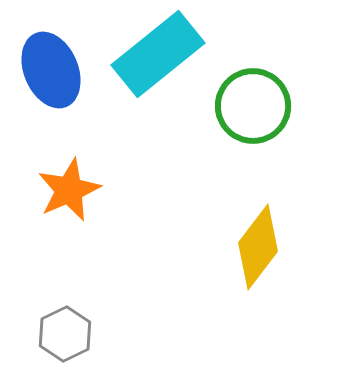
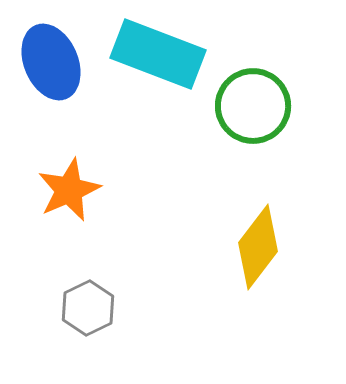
cyan rectangle: rotated 60 degrees clockwise
blue ellipse: moved 8 px up
gray hexagon: moved 23 px right, 26 px up
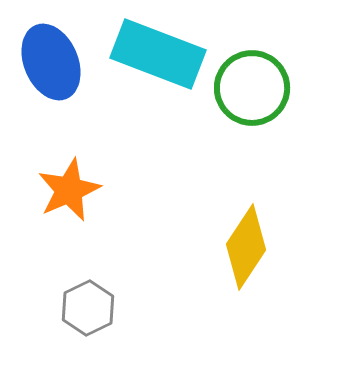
green circle: moved 1 px left, 18 px up
yellow diamond: moved 12 px left; rotated 4 degrees counterclockwise
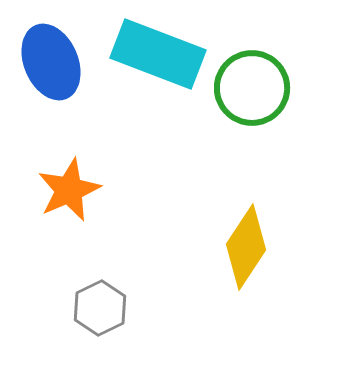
gray hexagon: moved 12 px right
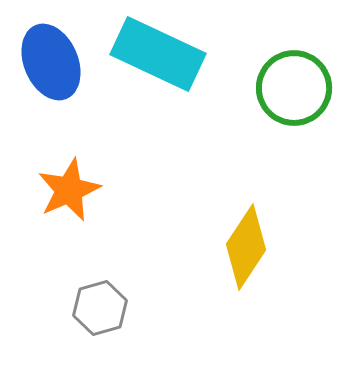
cyan rectangle: rotated 4 degrees clockwise
green circle: moved 42 px right
gray hexagon: rotated 10 degrees clockwise
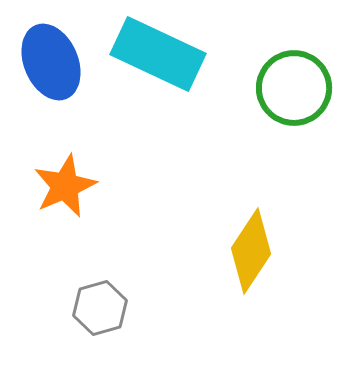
orange star: moved 4 px left, 4 px up
yellow diamond: moved 5 px right, 4 px down
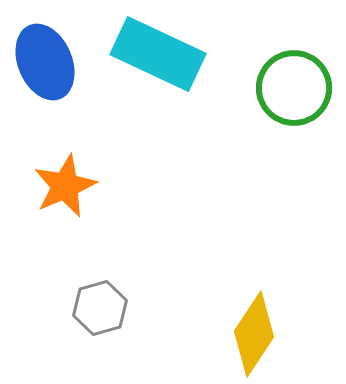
blue ellipse: moved 6 px left
yellow diamond: moved 3 px right, 83 px down
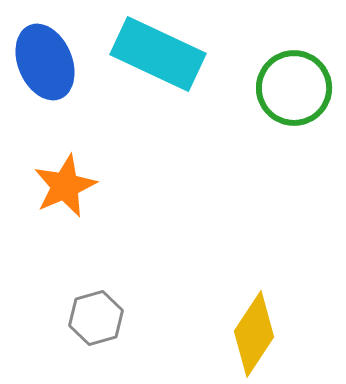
gray hexagon: moved 4 px left, 10 px down
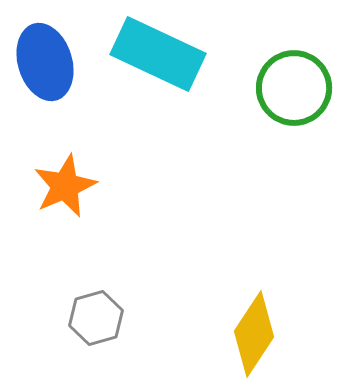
blue ellipse: rotated 6 degrees clockwise
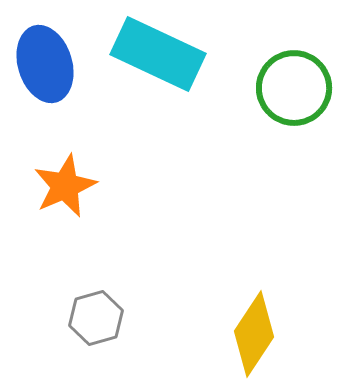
blue ellipse: moved 2 px down
